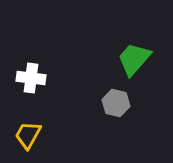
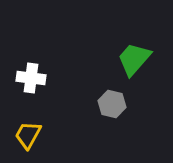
gray hexagon: moved 4 px left, 1 px down
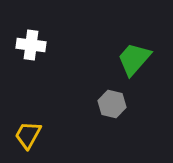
white cross: moved 33 px up
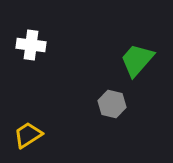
green trapezoid: moved 3 px right, 1 px down
yellow trapezoid: rotated 28 degrees clockwise
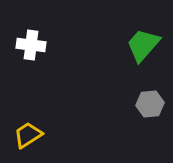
green trapezoid: moved 6 px right, 15 px up
gray hexagon: moved 38 px right; rotated 20 degrees counterclockwise
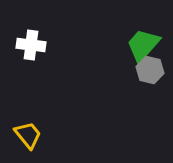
gray hexagon: moved 34 px up; rotated 20 degrees clockwise
yellow trapezoid: rotated 84 degrees clockwise
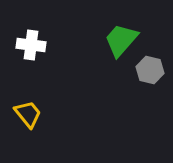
green trapezoid: moved 22 px left, 5 px up
yellow trapezoid: moved 21 px up
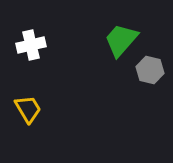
white cross: rotated 20 degrees counterclockwise
yellow trapezoid: moved 5 px up; rotated 8 degrees clockwise
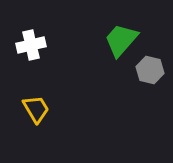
yellow trapezoid: moved 8 px right
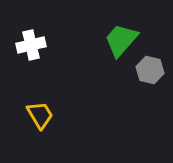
yellow trapezoid: moved 4 px right, 6 px down
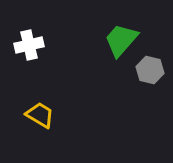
white cross: moved 2 px left
yellow trapezoid: rotated 28 degrees counterclockwise
